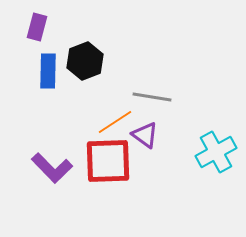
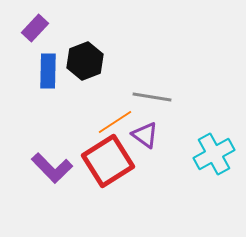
purple rectangle: moved 2 px left, 1 px down; rotated 28 degrees clockwise
cyan cross: moved 2 px left, 2 px down
red square: rotated 30 degrees counterclockwise
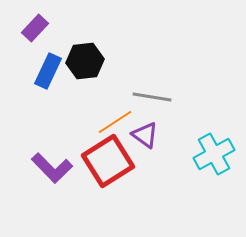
black hexagon: rotated 15 degrees clockwise
blue rectangle: rotated 24 degrees clockwise
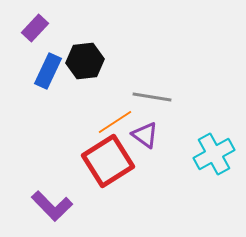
purple L-shape: moved 38 px down
